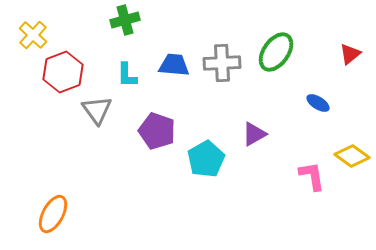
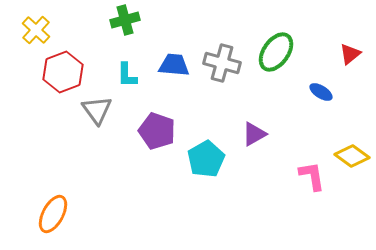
yellow cross: moved 3 px right, 5 px up
gray cross: rotated 18 degrees clockwise
blue ellipse: moved 3 px right, 11 px up
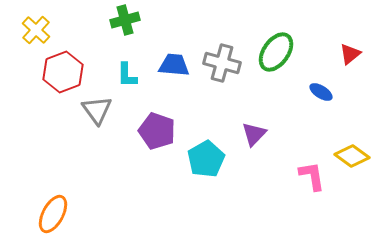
purple triangle: rotated 16 degrees counterclockwise
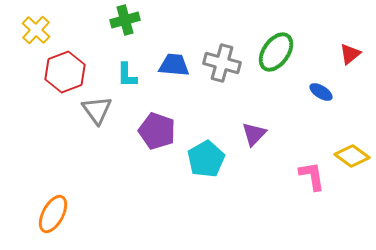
red hexagon: moved 2 px right
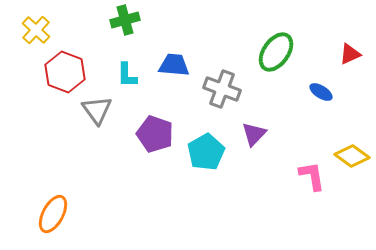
red triangle: rotated 15 degrees clockwise
gray cross: moved 26 px down; rotated 6 degrees clockwise
red hexagon: rotated 18 degrees counterclockwise
purple pentagon: moved 2 px left, 3 px down
cyan pentagon: moved 7 px up
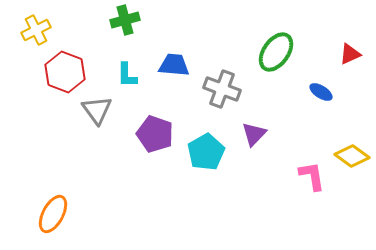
yellow cross: rotated 20 degrees clockwise
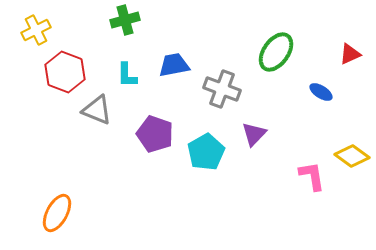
blue trapezoid: rotated 16 degrees counterclockwise
gray triangle: rotated 32 degrees counterclockwise
orange ellipse: moved 4 px right, 1 px up
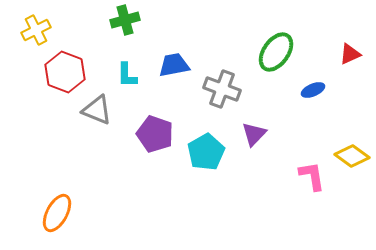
blue ellipse: moved 8 px left, 2 px up; rotated 55 degrees counterclockwise
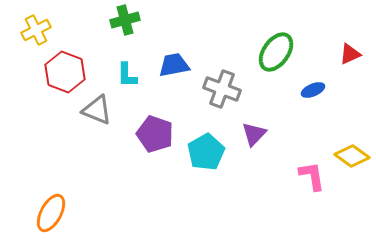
orange ellipse: moved 6 px left
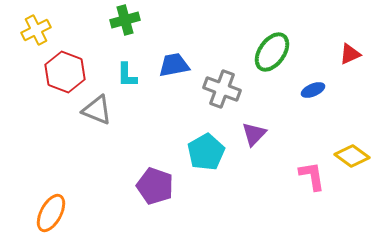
green ellipse: moved 4 px left
purple pentagon: moved 52 px down
